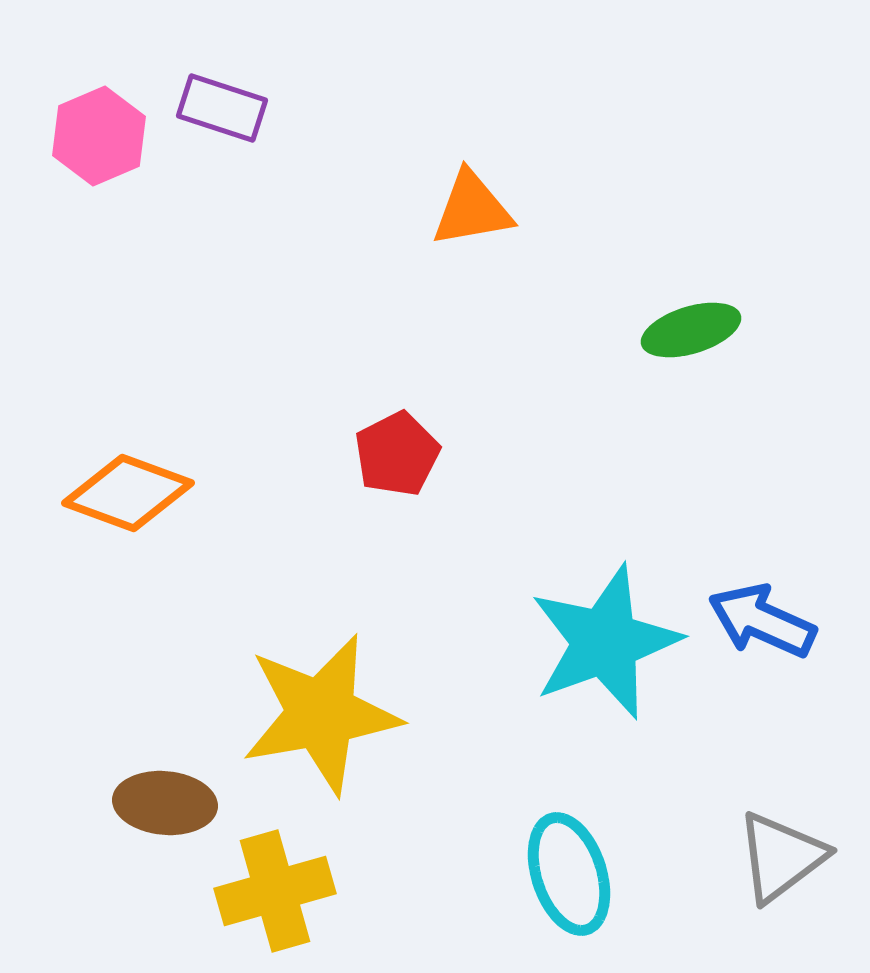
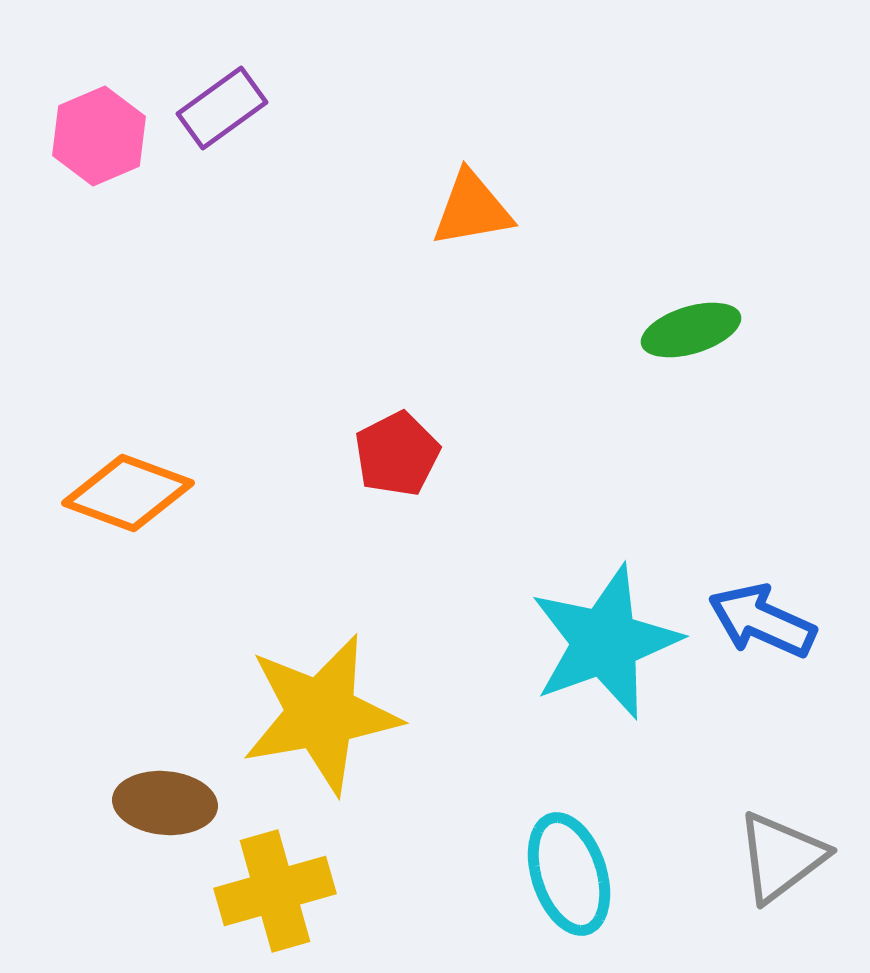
purple rectangle: rotated 54 degrees counterclockwise
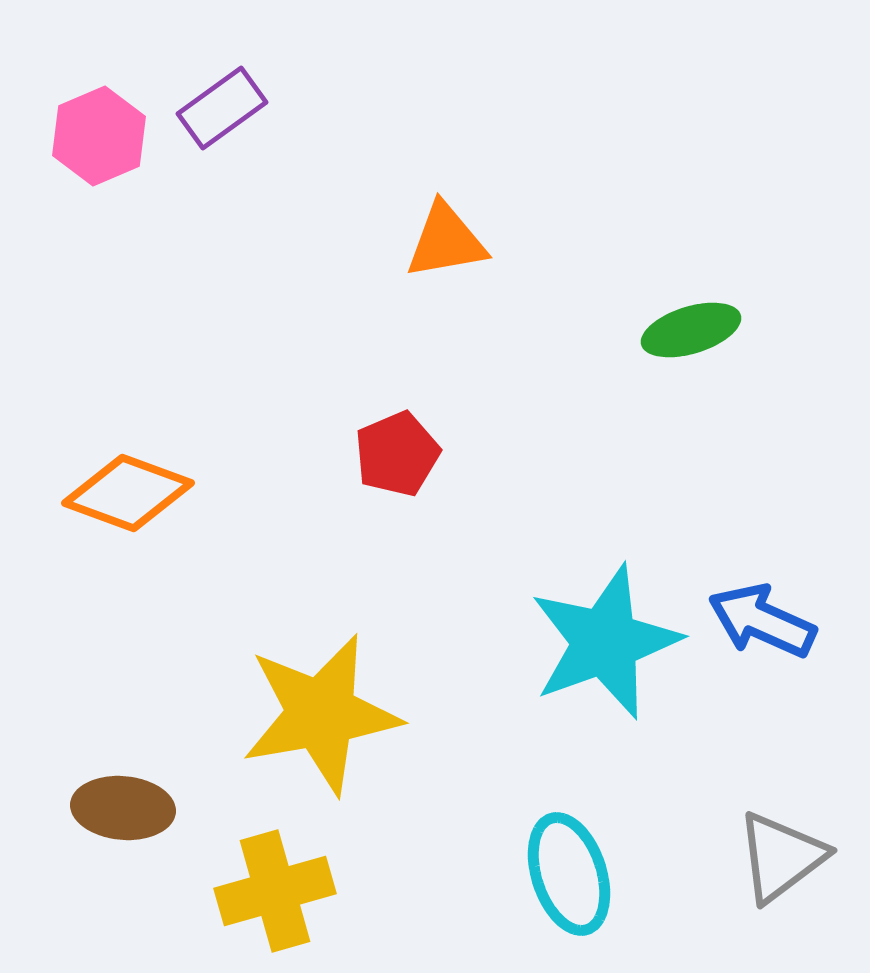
orange triangle: moved 26 px left, 32 px down
red pentagon: rotated 4 degrees clockwise
brown ellipse: moved 42 px left, 5 px down
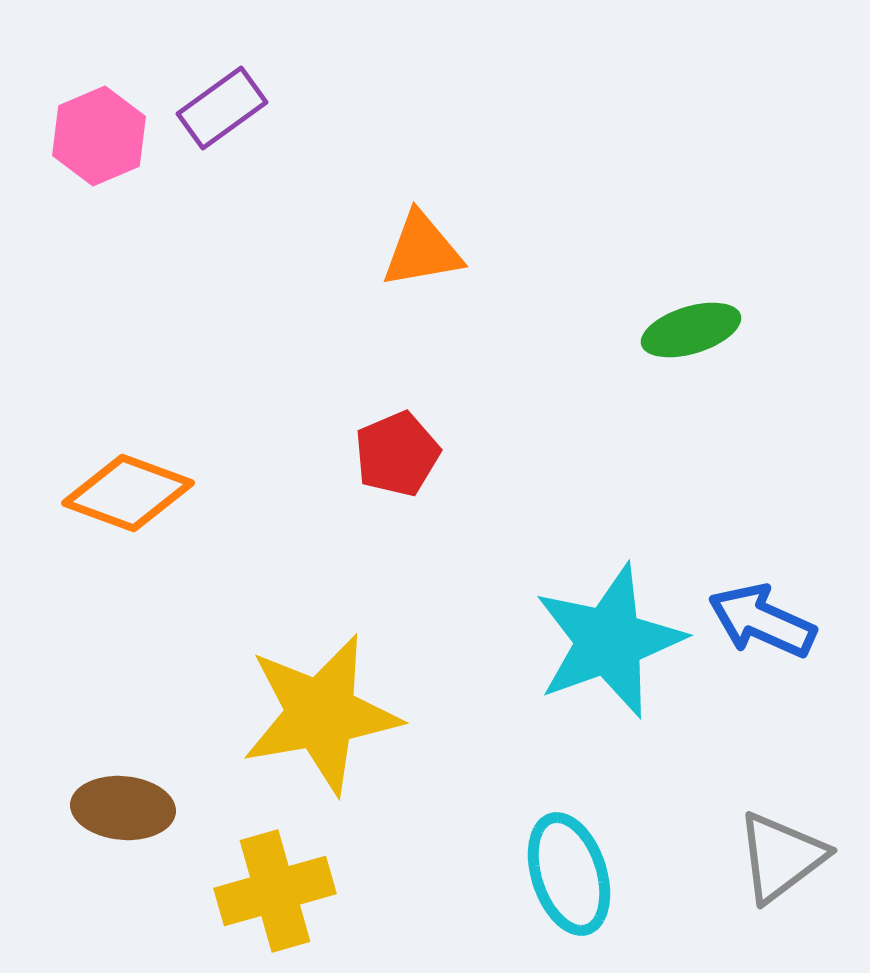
orange triangle: moved 24 px left, 9 px down
cyan star: moved 4 px right, 1 px up
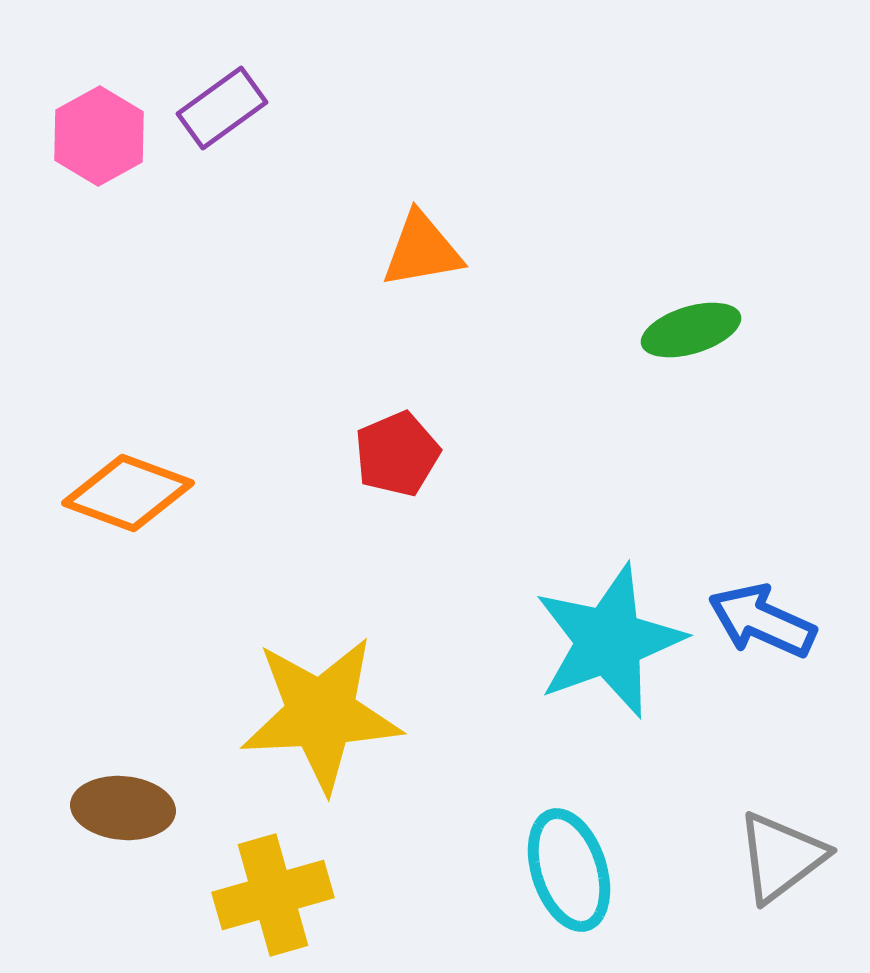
pink hexagon: rotated 6 degrees counterclockwise
yellow star: rotated 7 degrees clockwise
cyan ellipse: moved 4 px up
yellow cross: moved 2 px left, 4 px down
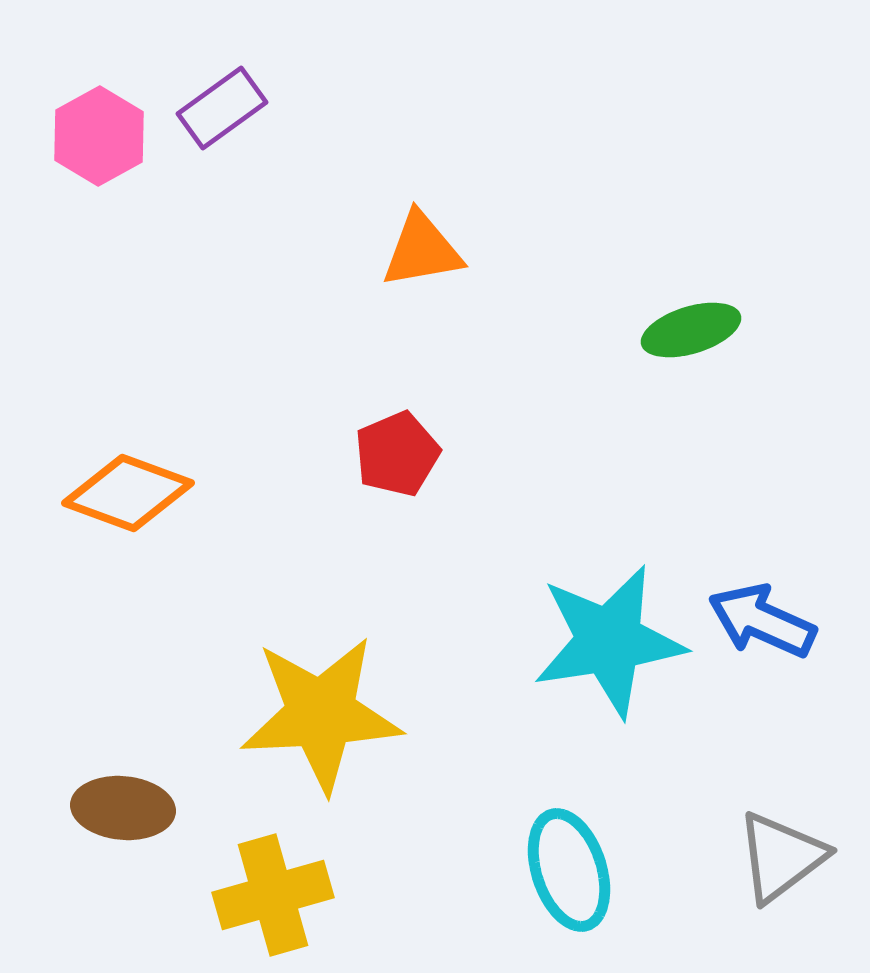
cyan star: rotated 11 degrees clockwise
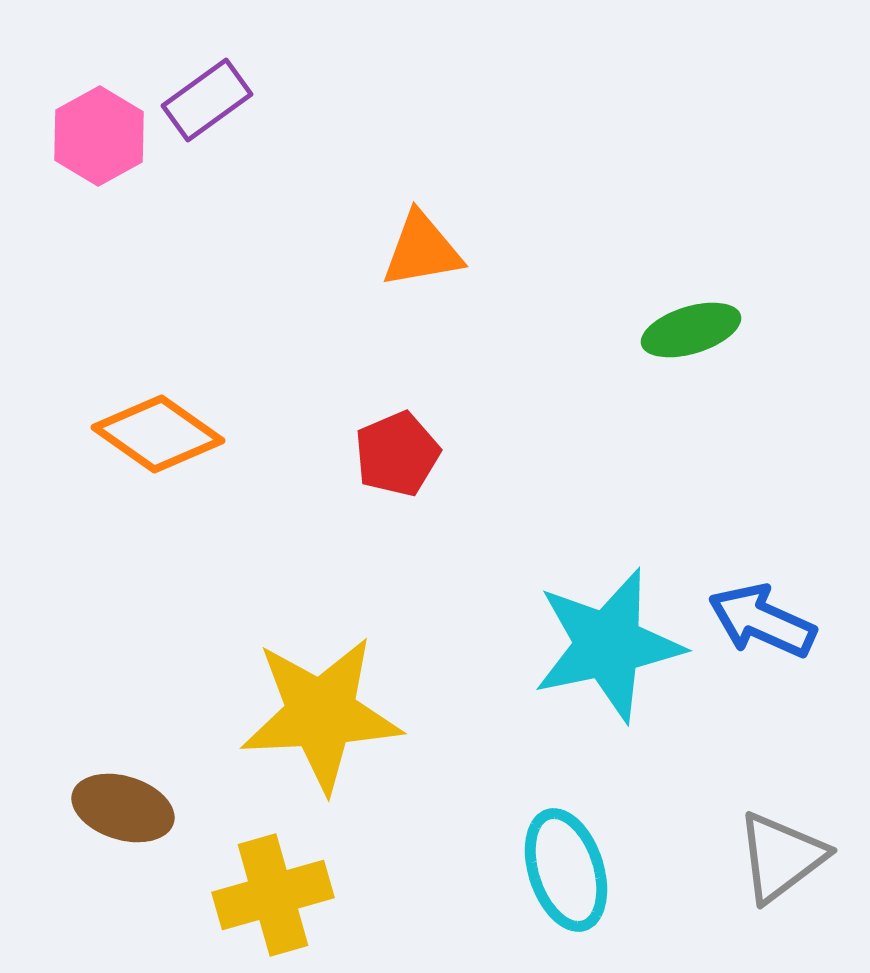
purple rectangle: moved 15 px left, 8 px up
orange diamond: moved 30 px right, 59 px up; rotated 15 degrees clockwise
cyan star: moved 1 px left, 4 px down; rotated 3 degrees counterclockwise
brown ellipse: rotated 12 degrees clockwise
cyan ellipse: moved 3 px left
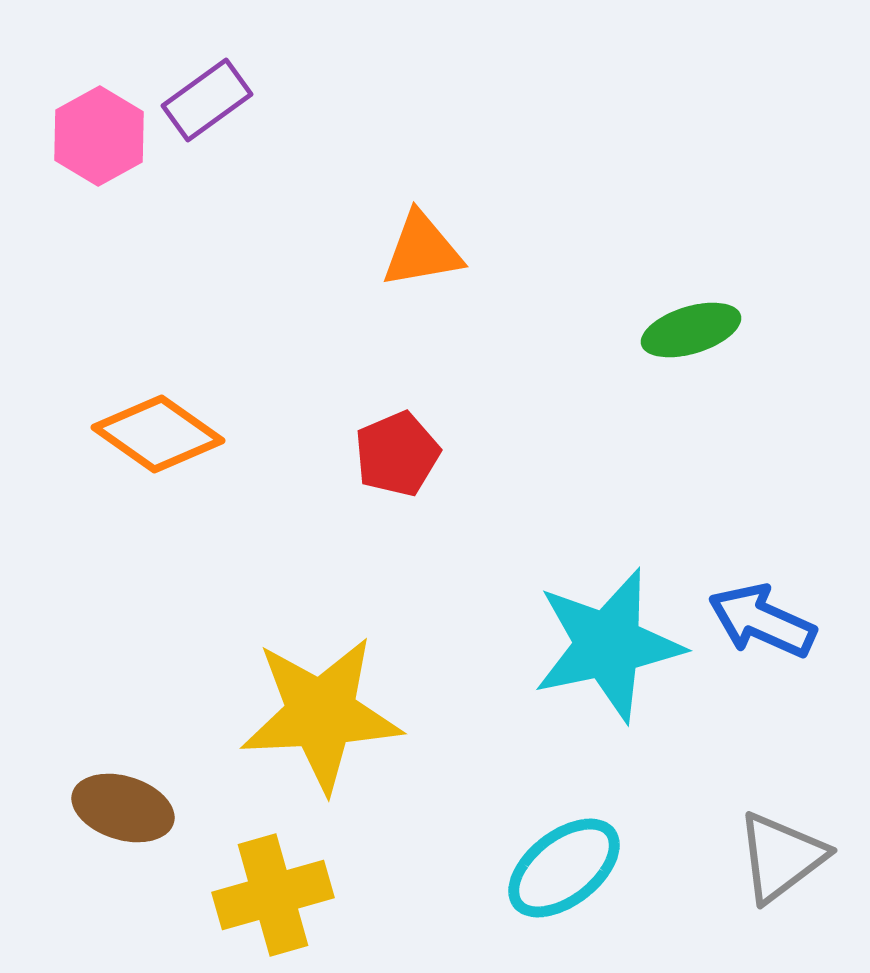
cyan ellipse: moved 2 px left, 2 px up; rotated 70 degrees clockwise
